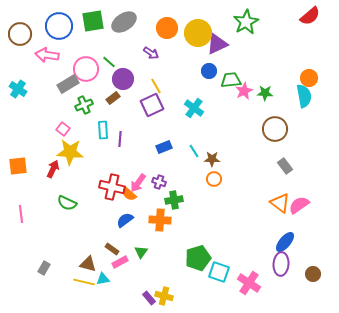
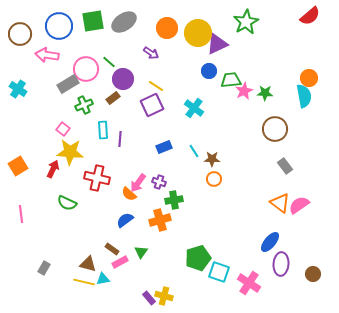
yellow line at (156, 86): rotated 28 degrees counterclockwise
orange square at (18, 166): rotated 24 degrees counterclockwise
red cross at (112, 187): moved 15 px left, 9 px up
orange cross at (160, 220): rotated 20 degrees counterclockwise
blue ellipse at (285, 242): moved 15 px left
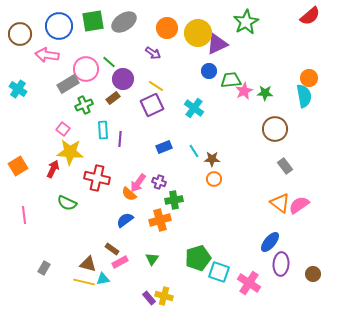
purple arrow at (151, 53): moved 2 px right
pink line at (21, 214): moved 3 px right, 1 px down
green triangle at (141, 252): moved 11 px right, 7 px down
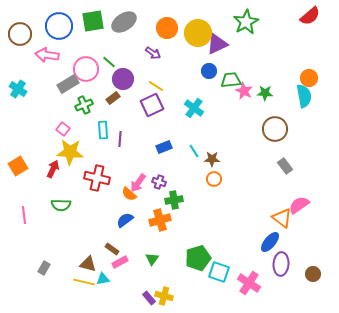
pink star at (244, 91): rotated 18 degrees counterclockwise
green semicircle at (67, 203): moved 6 px left, 2 px down; rotated 24 degrees counterclockwise
orange triangle at (280, 203): moved 2 px right, 15 px down
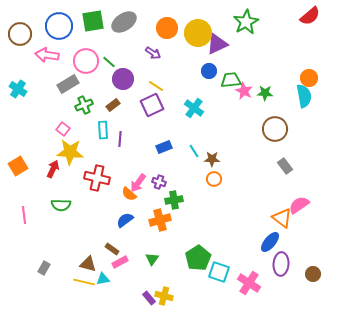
pink circle at (86, 69): moved 8 px up
brown rectangle at (113, 98): moved 7 px down
green pentagon at (198, 258): rotated 15 degrees counterclockwise
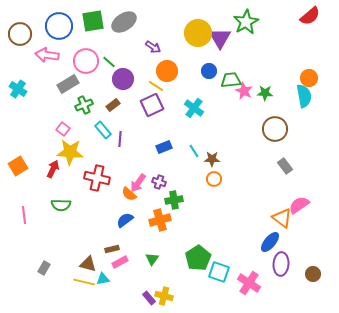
orange circle at (167, 28): moved 43 px down
purple triangle at (217, 44): moved 3 px right, 6 px up; rotated 35 degrees counterclockwise
purple arrow at (153, 53): moved 6 px up
cyan rectangle at (103, 130): rotated 36 degrees counterclockwise
brown rectangle at (112, 249): rotated 48 degrees counterclockwise
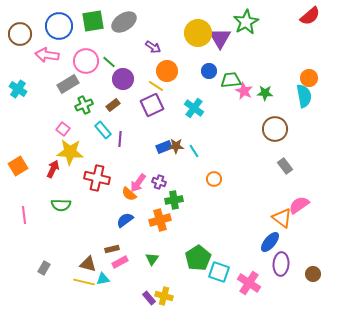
brown star at (212, 159): moved 36 px left, 13 px up
